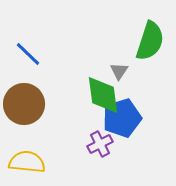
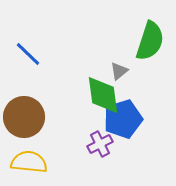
gray triangle: rotated 18 degrees clockwise
brown circle: moved 13 px down
blue pentagon: moved 1 px right, 1 px down
yellow semicircle: moved 2 px right
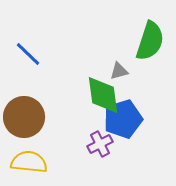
gray triangle: rotated 24 degrees clockwise
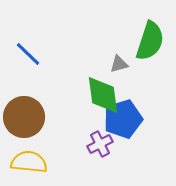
gray triangle: moved 7 px up
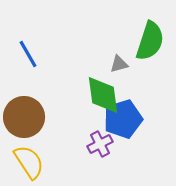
blue line: rotated 16 degrees clockwise
yellow semicircle: rotated 51 degrees clockwise
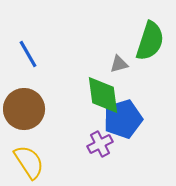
brown circle: moved 8 px up
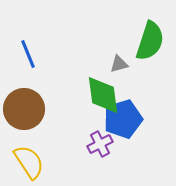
blue line: rotated 8 degrees clockwise
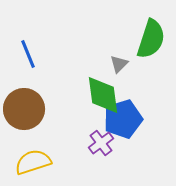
green semicircle: moved 1 px right, 2 px up
gray triangle: rotated 30 degrees counterclockwise
purple cross: moved 1 px right, 1 px up; rotated 10 degrees counterclockwise
yellow semicircle: moved 4 px right; rotated 75 degrees counterclockwise
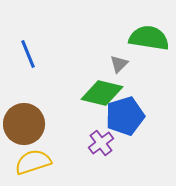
green semicircle: moved 2 px left, 1 px up; rotated 99 degrees counterclockwise
green diamond: moved 1 px left, 2 px up; rotated 69 degrees counterclockwise
brown circle: moved 15 px down
blue pentagon: moved 2 px right, 3 px up
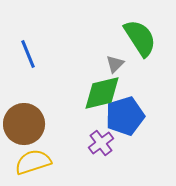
green semicircle: moved 9 px left; rotated 48 degrees clockwise
gray triangle: moved 4 px left
green diamond: rotated 27 degrees counterclockwise
